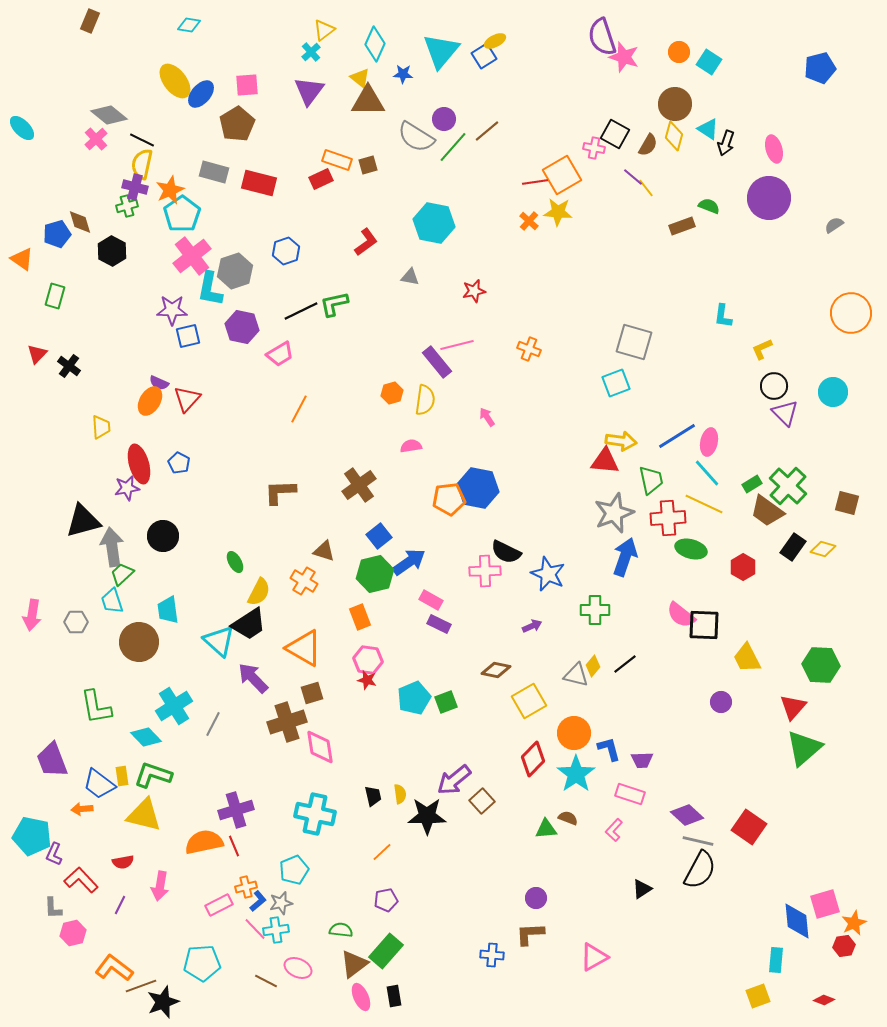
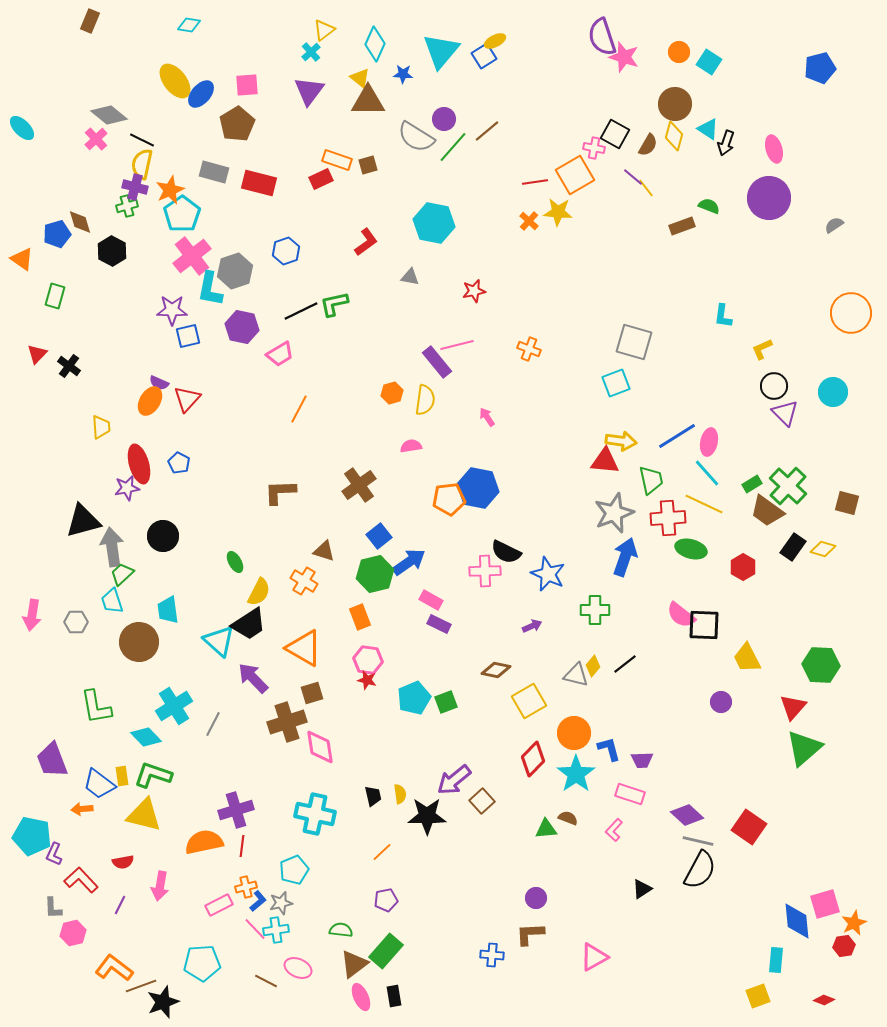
orange square at (562, 175): moved 13 px right
red line at (234, 846): moved 8 px right; rotated 30 degrees clockwise
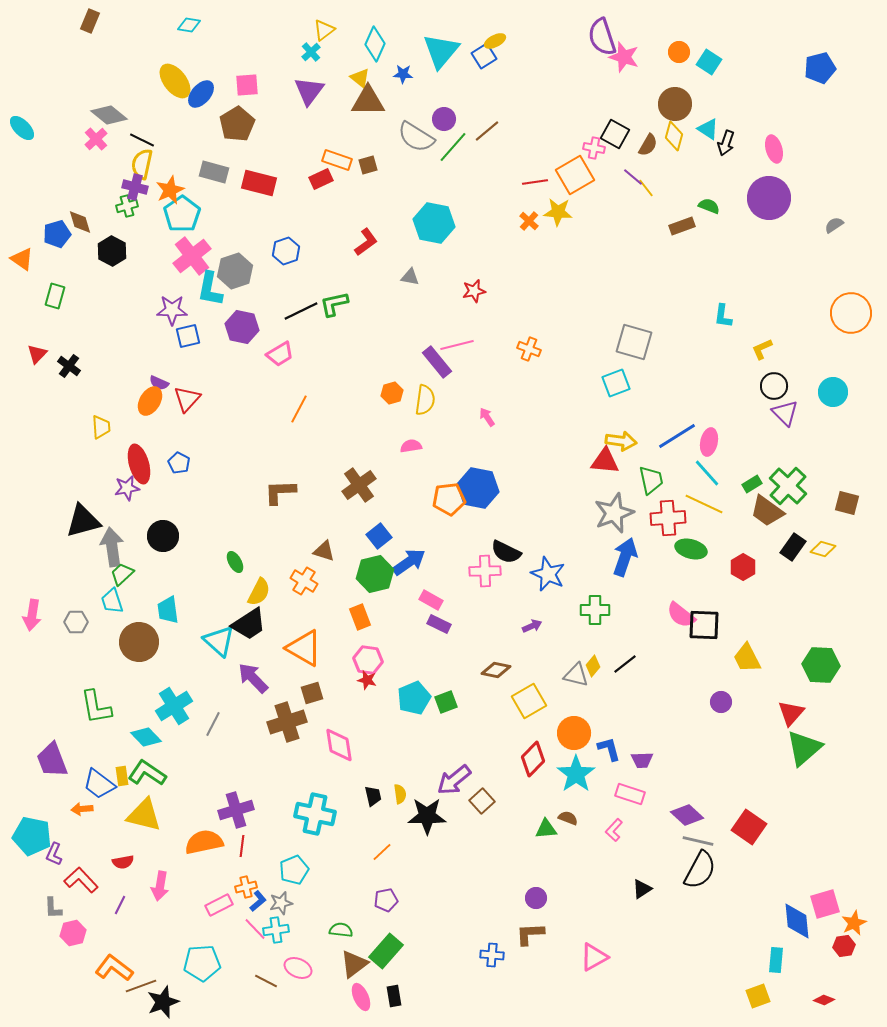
red triangle at (793, 707): moved 2 px left, 6 px down
pink diamond at (320, 747): moved 19 px right, 2 px up
green L-shape at (153, 775): moved 6 px left, 2 px up; rotated 15 degrees clockwise
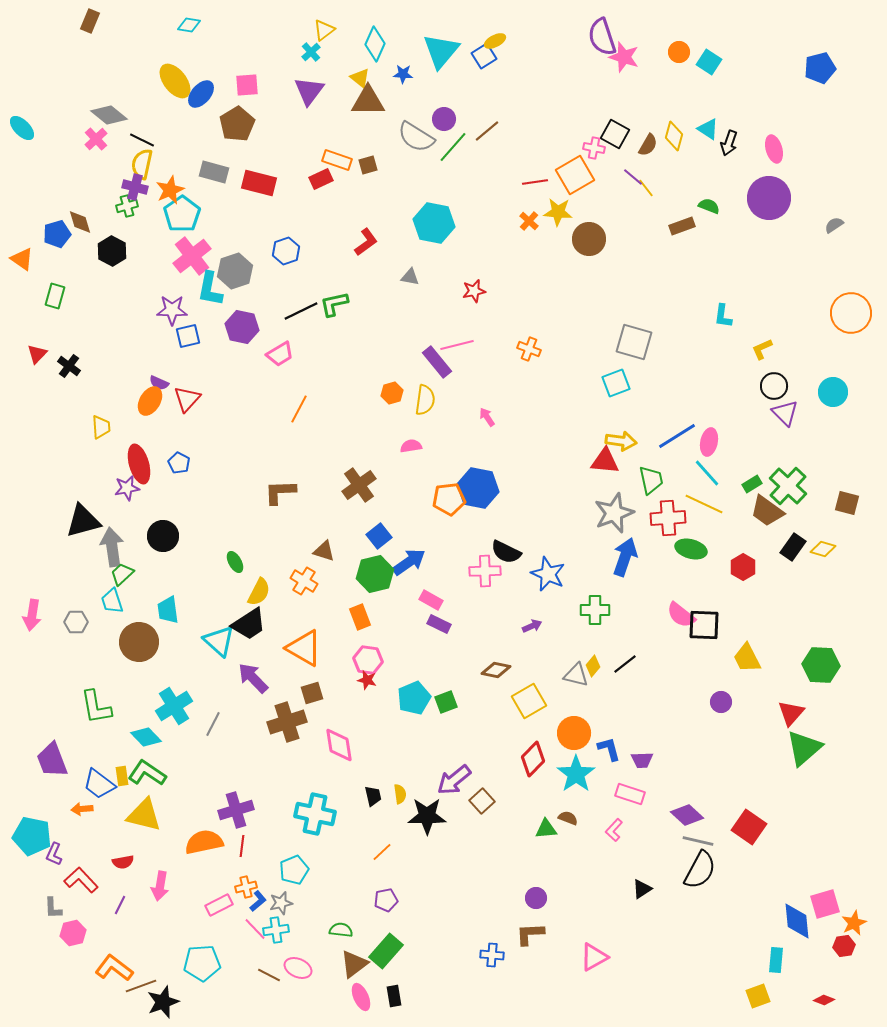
brown circle at (675, 104): moved 86 px left, 135 px down
black arrow at (726, 143): moved 3 px right
brown line at (266, 981): moved 3 px right, 6 px up
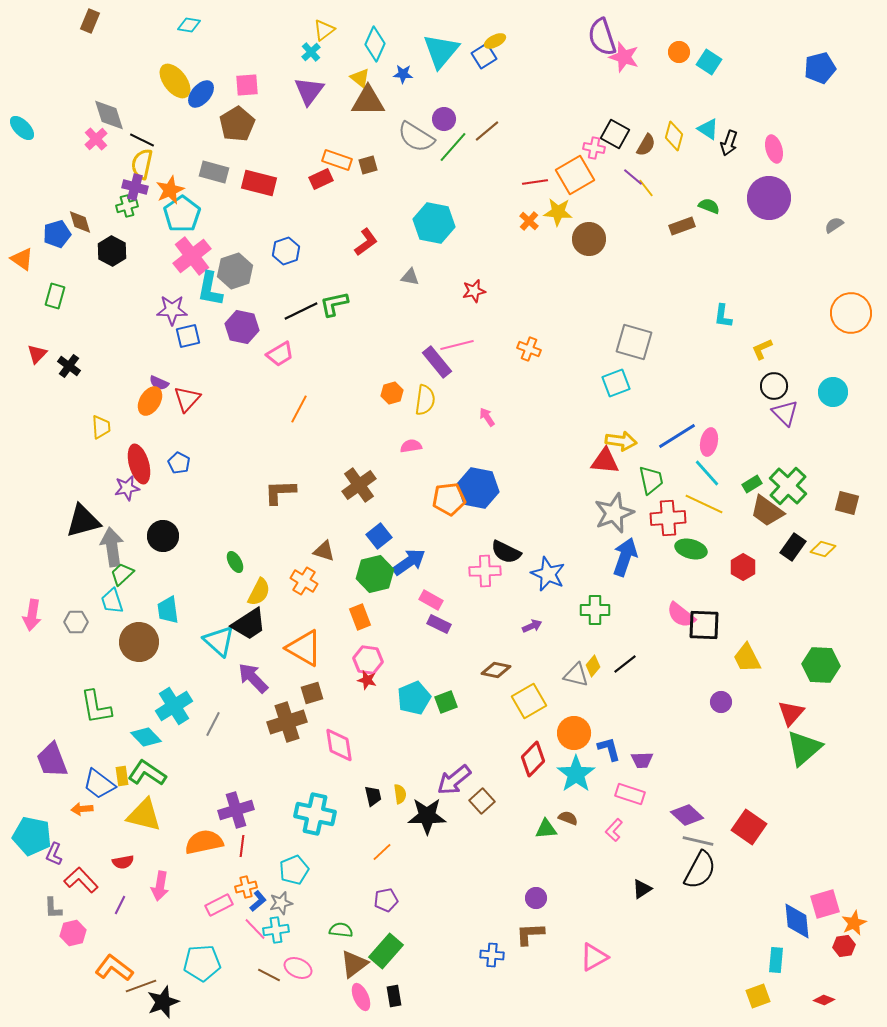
gray diamond at (109, 115): rotated 33 degrees clockwise
brown semicircle at (648, 145): moved 2 px left
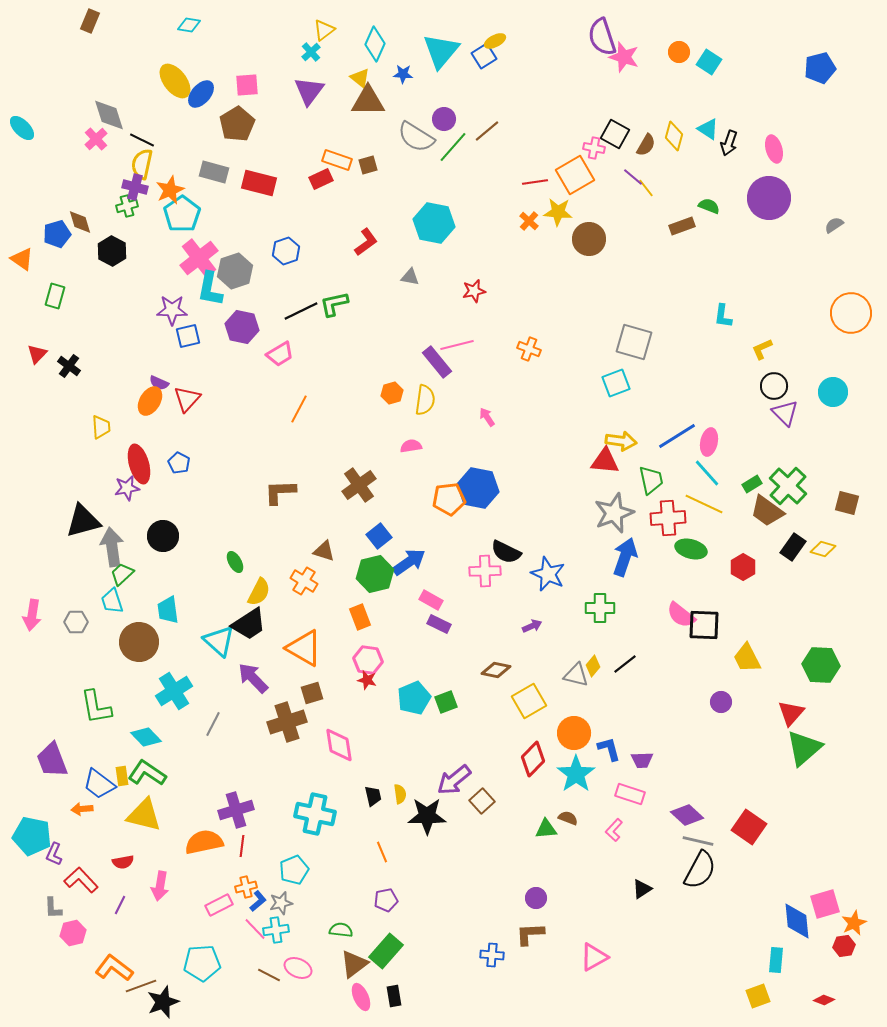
pink cross at (192, 256): moved 7 px right, 2 px down
green cross at (595, 610): moved 5 px right, 2 px up
cyan cross at (174, 706): moved 15 px up
orange line at (382, 852): rotated 70 degrees counterclockwise
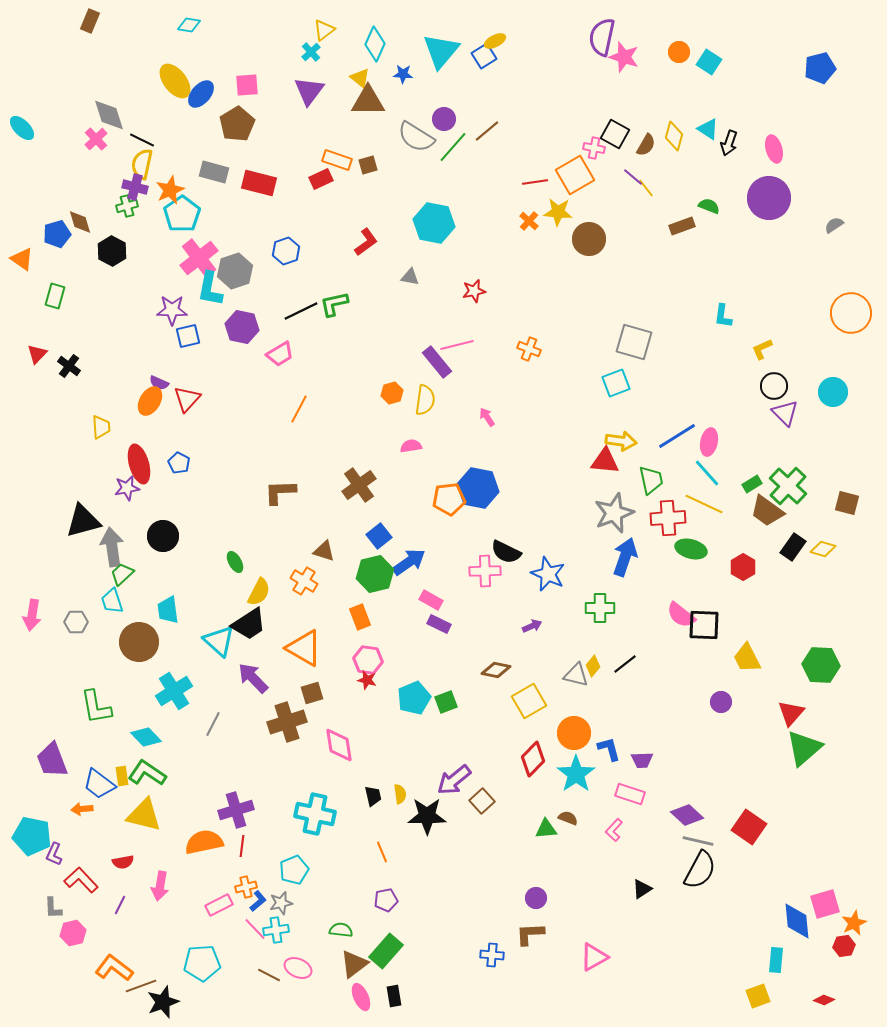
purple semicircle at (602, 37): rotated 30 degrees clockwise
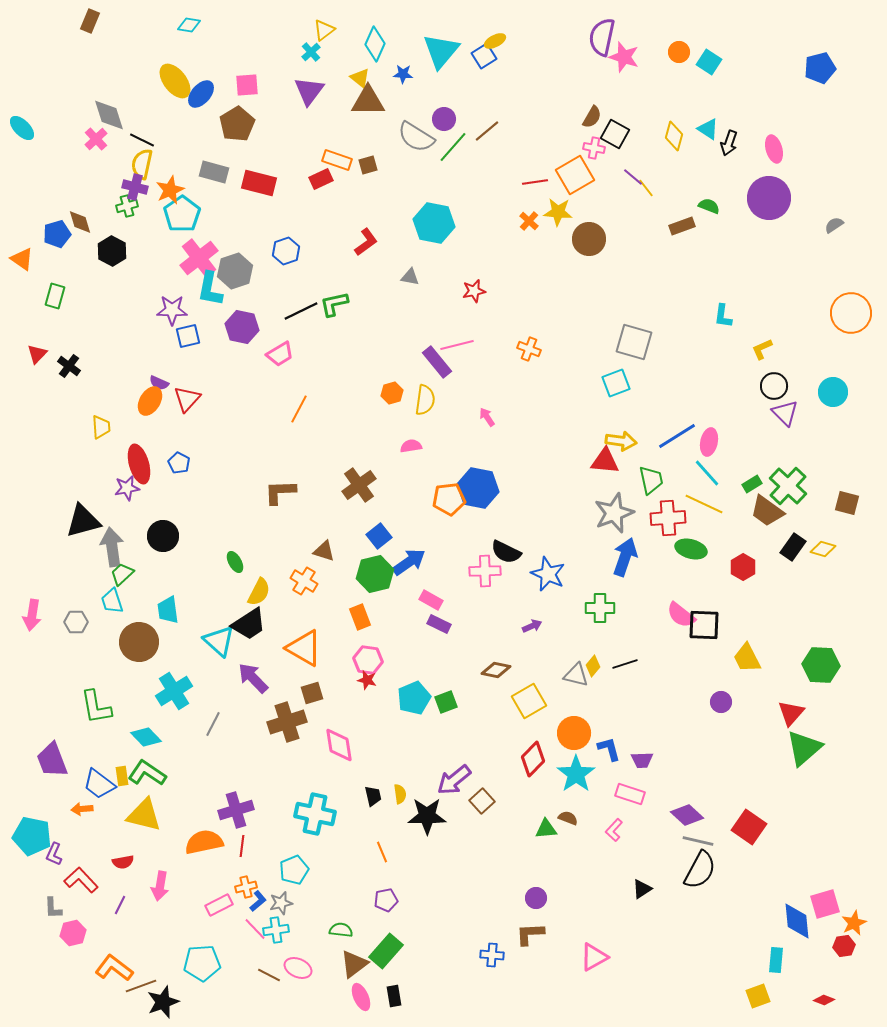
brown semicircle at (646, 145): moved 54 px left, 28 px up
black line at (625, 664): rotated 20 degrees clockwise
